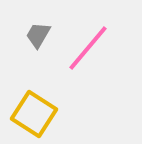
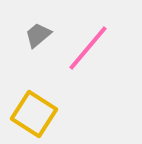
gray trapezoid: rotated 20 degrees clockwise
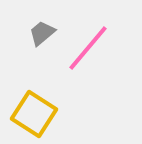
gray trapezoid: moved 4 px right, 2 px up
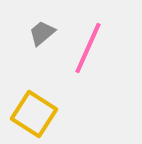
pink line: rotated 16 degrees counterclockwise
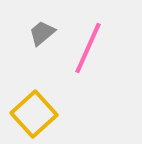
yellow square: rotated 15 degrees clockwise
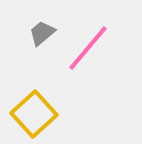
pink line: rotated 16 degrees clockwise
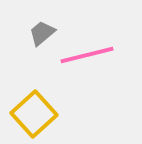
pink line: moved 1 px left, 7 px down; rotated 36 degrees clockwise
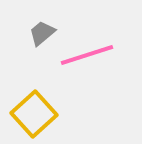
pink line: rotated 4 degrees counterclockwise
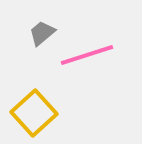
yellow square: moved 1 px up
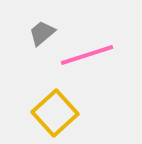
yellow square: moved 21 px right
